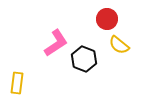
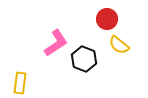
yellow rectangle: moved 3 px right
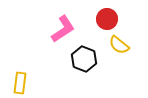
pink L-shape: moved 7 px right, 14 px up
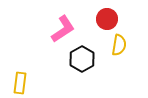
yellow semicircle: rotated 120 degrees counterclockwise
black hexagon: moved 2 px left; rotated 10 degrees clockwise
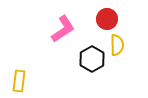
yellow semicircle: moved 2 px left; rotated 10 degrees counterclockwise
black hexagon: moved 10 px right
yellow rectangle: moved 1 px left, 2 px up
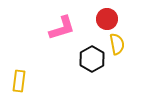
pink L-shape: moved 1 px left, 1 px up; rotated 16 degrees clockwise
yellow semicircle: moved 1 px up; rotated 10 degrees counterclockwise
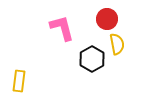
pink L-shape: rotated 88 degrees counterclockwise
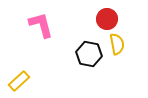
pink L-shape: moved 21 px left, 3 px up
black hexagon: moved 3 px left, 5 px up; rotated 20 degrees counterclockwise
yellow rectangle: rotated 40 degrees clockwise
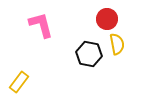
yellow rectangle: moved 1 px down; rotated 10 degrees counterclockwise
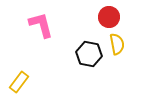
red circle: moved 2 px right, 2 px up
